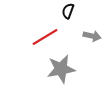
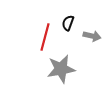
black semicircle: moved 12 px down
red line: rotated 44 degrees counterclockwise
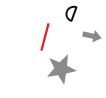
black semicircle: moved 3 px right, 10 px up
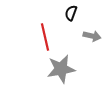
red line: rotated 28 degrees counterclockwise
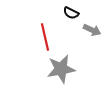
black semicircle: rotated 84 degrees counterclockwise
gray arrow: moved 6 px up; rotated 12 degrees clockwise
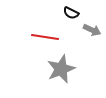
red line: rotated 68 degrees counterclockwise
gray star: rotated 12 degrees counterclockwise
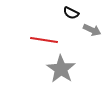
red line: moved 1 px left, 3 px down
gray star: rotated 16 degrees counterclockwise
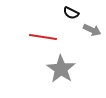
red line: moved 1 px left, 3 px up
